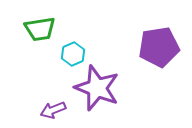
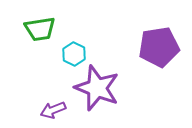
cyan hexagon: moved 1 px right; rotated 10 degrees counterclockwise
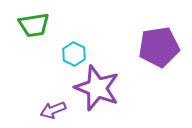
green trapezoid: moved 6 px left, 4 px up
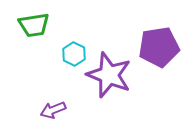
purple star: moved 12 px right, 13 px up
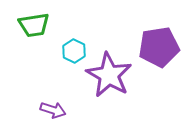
cyan hexagon: moved 3 px up
purple star: rotated 9 degrees clockwise
purple arrow: rotated 140 degrees counterclockwise
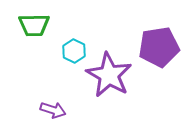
green trapezoid: rotated 8 degrees clockwise
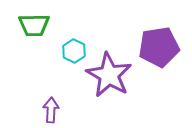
purple arrow: moved 2 px left; rotated 105 degrees counterclockwise
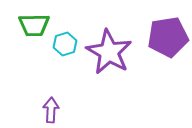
purple pentagon: moved 9 px right, 10 px up
cyan hexagon: moved 9 px left, 7 px up; rotated 15 degrees clockwise
purple star: moved 23 px up
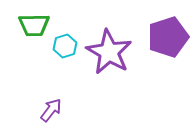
purple pentagon: rotated 9 degrees counterclockwise
cyan hexagon: moved 2 px down
purple arrow: rotated 35 degrees clockwise
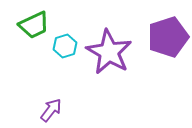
green trapezoid: rotated 24 degrees counterclockwise
